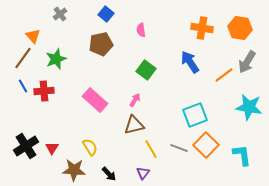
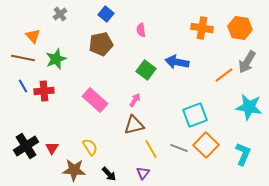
brown line: rotated 65 degrees clockwise
blue arrow: moved 13 px left; rotated 45 degrees counterclockwise
cyan L-shape: moved 1 px right, 1 px up; rotated 30 degrees clockwise
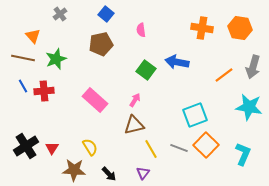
gray arrow: moved 6 px right, 5 px down; rotated 15 degrees counterclockwise
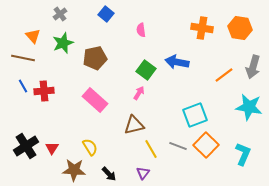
brown pentagon: moved 6 px left, 14 px down
green star: moved 7 px right, 16 px up
pink arrow: moved 4 px right, 7 px up
gray line: moved 1 px left, 2 px up
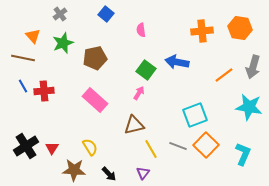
orange cross: moved 3 px down; rotated 15 degrees counterclockwise
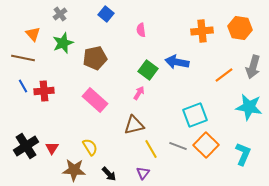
orange triangle: moved 2 px up
green square: moved 2 px right
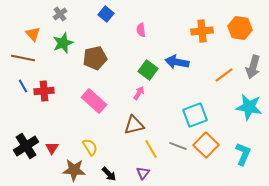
pink rectangle: moved 1 px left, 1 px down
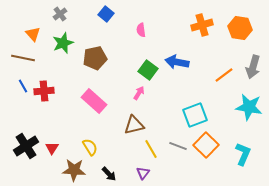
orange cross: moved 6 px up; rotated 10 degrees counterclockwise
